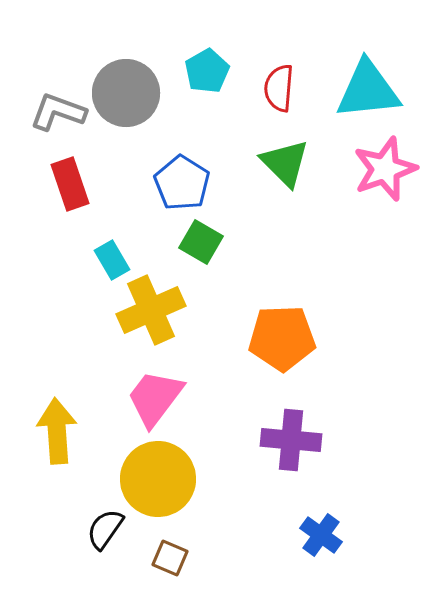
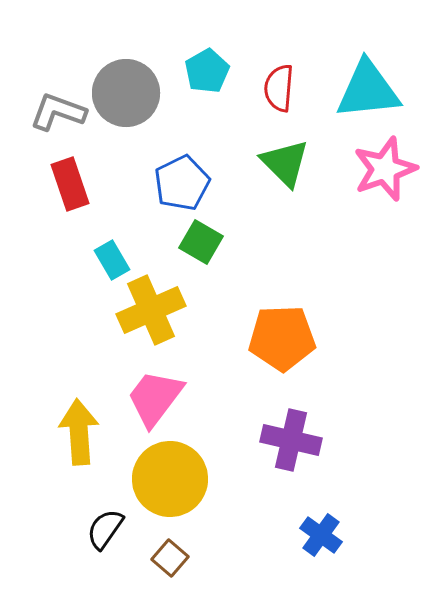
blue pentagon: rotated 14 degrees clockwise
yellow arrow: moved 22 px right, 1 px down
purple cross: rotated 8 degrees clockwise
yellow circle: moved 12 px right
brown square: rotated 18 degrees clockwise
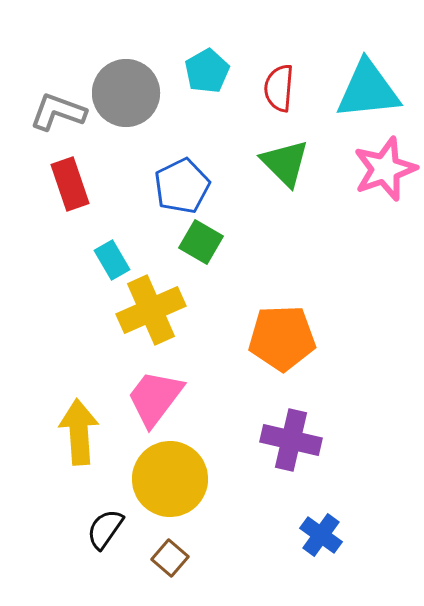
blue pentagon: moved 3 px down
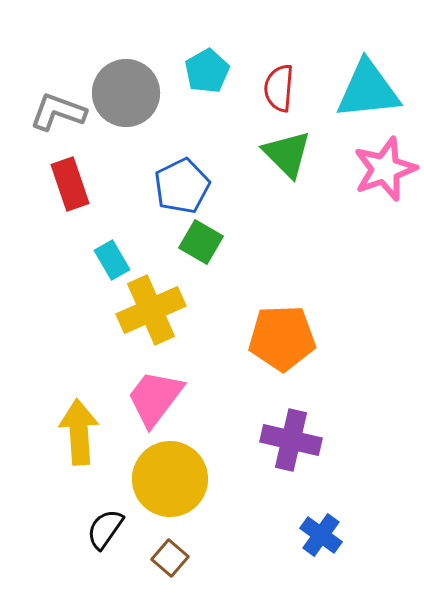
green triangle: moved 2 px right, 9 px up
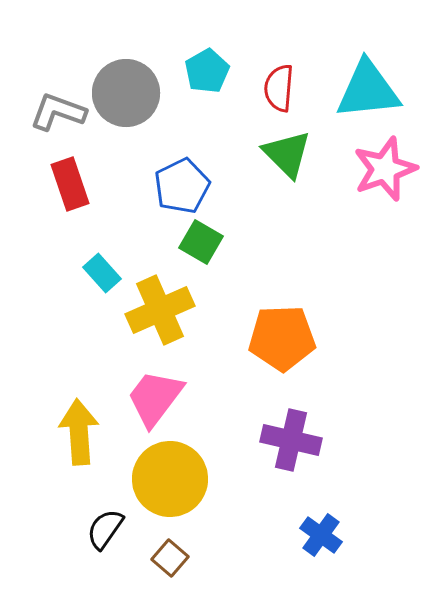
cyan rectangle: moved 10 px left, 13 px down; rotated 12 degrees counterclockwise
yellow cross: moved 9 px right
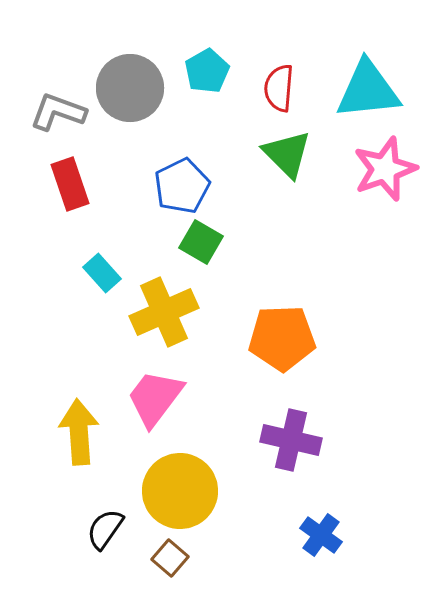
gray circle: moved 4 px right, 5 px up
yellow cross: moved 4 px right, 2 px down
yellow circle: moved 10 px right, 12 px down
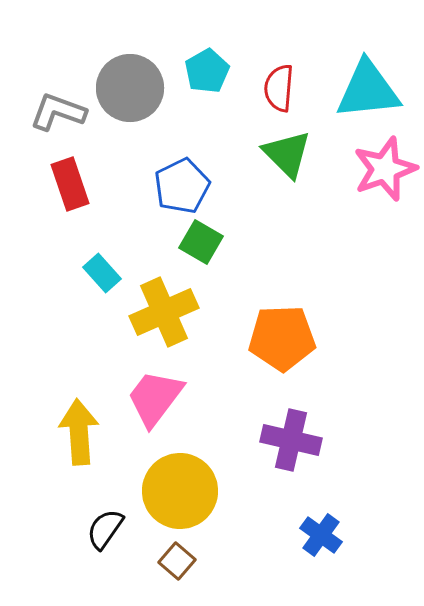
brown square: moved 7 px right, 3 px down
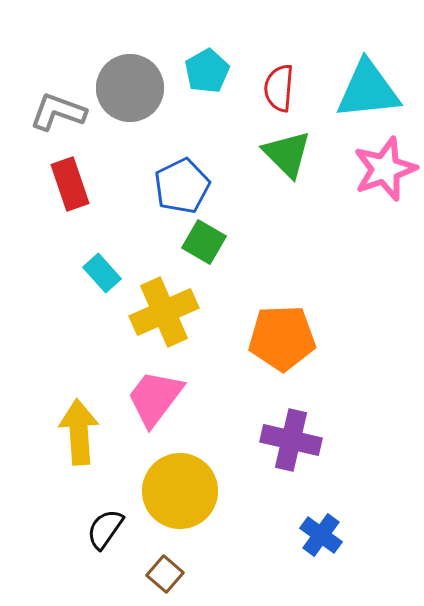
green square: moved 3 px right
brown square: moved 12 px left, 13 px down
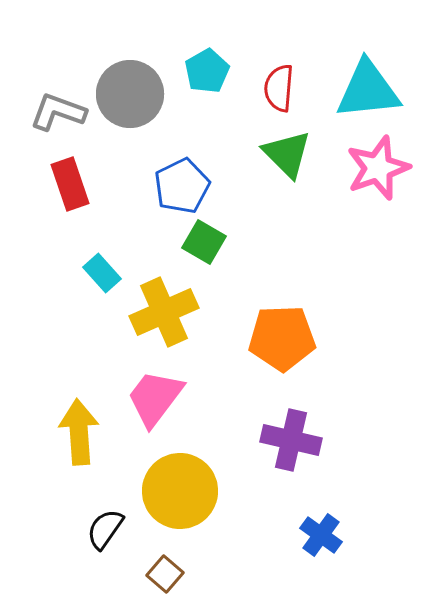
gray circle: moved 6 px down
pink star: moved 7 px left, 1 px up
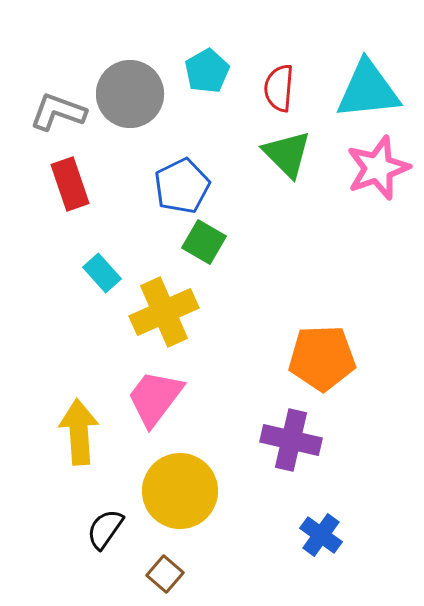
orange pentagon: moved 40 px right, 20 px down
